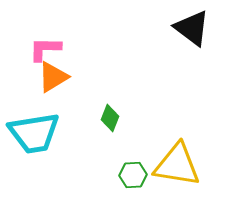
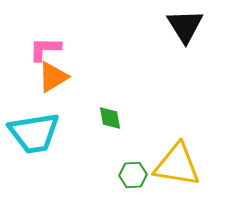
black triangle: moved 7 px left, 2 px up; rotated 21 degrees clockwise
green diamond: rotated 32 degrees counterclockwise
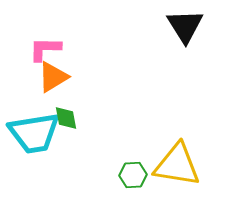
green diamond: moved 44 px left
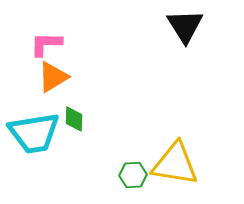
pink L-shape: moved 1 px right, 5 px up
green diamond: moved 8 px right, 1 px down; rotated 12 degrees clockwise
yellow triangle: moved 2 px left, 1 px up
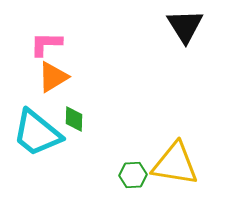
cyan trapezoid: moved 3 px right; rotated 48 degrees clockwise
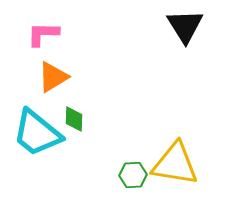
pink L-shape: moved 3 px left, 10 px up
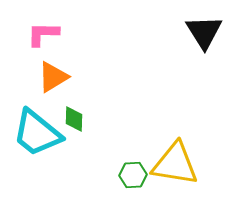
black triangle: moved 19 px right, 6 px down
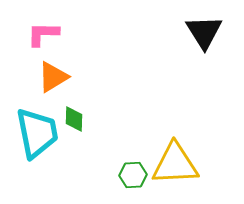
cyan trapezoid: rotated 140 degrees counterclockwise
yellow triangle: rotated 12 degrees counterclockwise
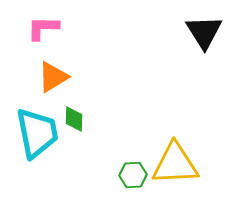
pink L-shape: moved 6 px up
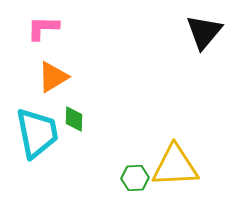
black triangle: rotated 12 degrees clockwise
yellow triangle: moved 2 px down
green hexagon: moved 2 px right, 3 px down
